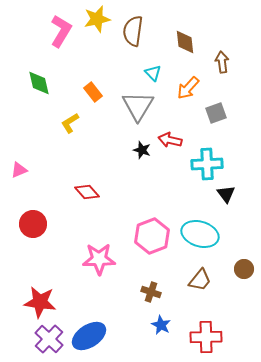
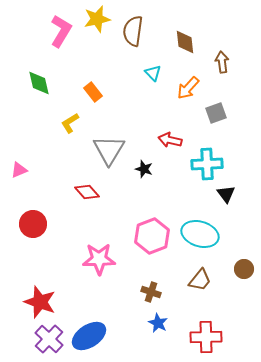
gray triangle: moved 29 px left, 44 px down
black star: moved 2 px right, 19 px down
red star: rotated 12 degrees clockwise
blue star: moved 3 px left, 2 px up
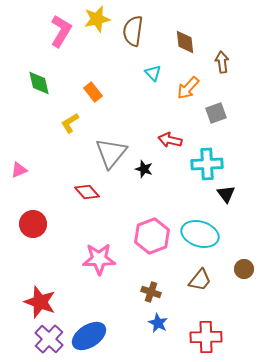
gray triangle: moved 2 px right, 3 px down; rotated 8 degrees clockwise
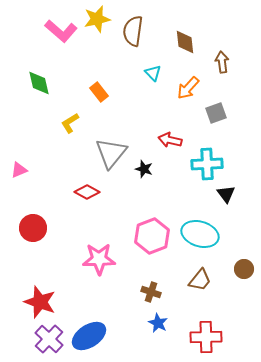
pink L-shape: rotated 100 degrees clockwise
orange rectangle: moved 6 px right
red diamond: rotated 20 degrees counterclockwise
red circle: moved 4 px down
